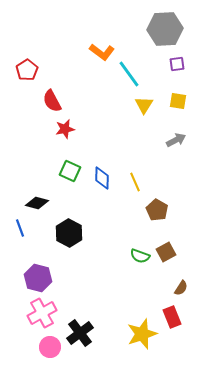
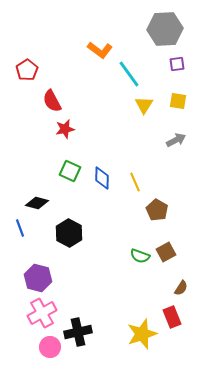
orange L-shape: moved 2 px left, 2 px up
black cross: moved 2 px left, 1 px up; rotated 24 degrees clockwise
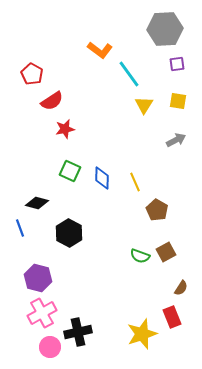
red pentagon: moved 5 px right, 4 px down; rotated 10 degrees counterclockwise
red semicircle: rotated 95 degrees counterclockwise
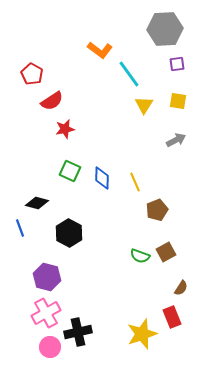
brown pentagon: rotated 20 degrees clockwise
purple hexagon: moved 9 px right, 1 px up
pink cross: moved 4 px right
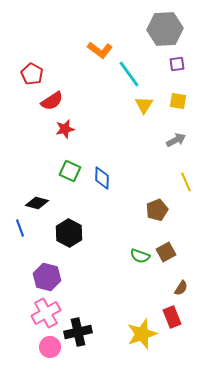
yellow line: moved 51 px right
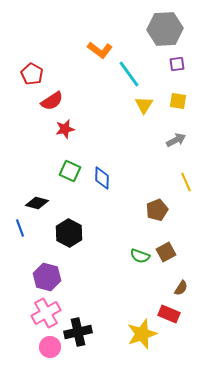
red rectangle: moved 3 px left, 3 px up; rotated 45 degrees counterclockwise
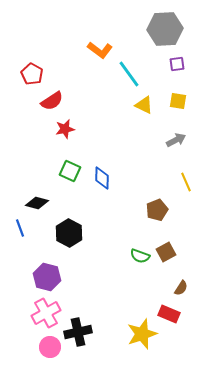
yellow triangle: rotated 36 degrees counterclockwise
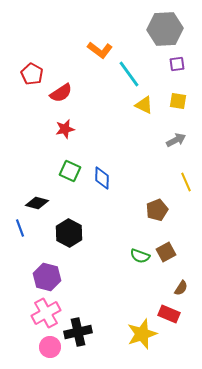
red semicircle: moved 9 px right, 8 px up
